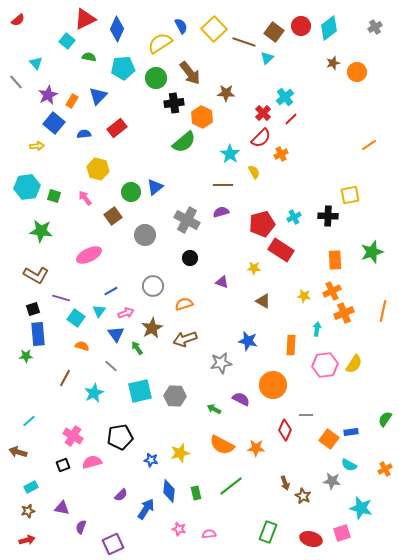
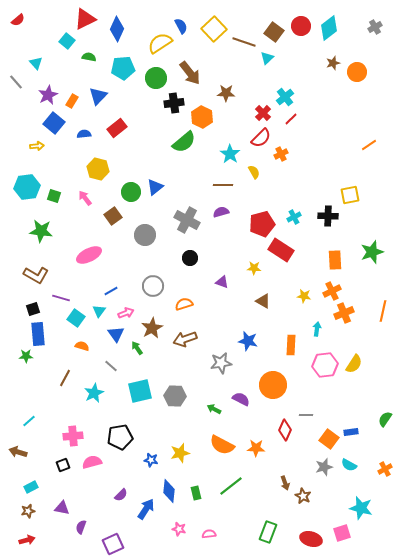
pink cross at (73, 436): rotated 36 degrees counterclockwise
gray star at (332, 481): moved 8 px left, 14 px up; rotated 24 degrees counterclockwise
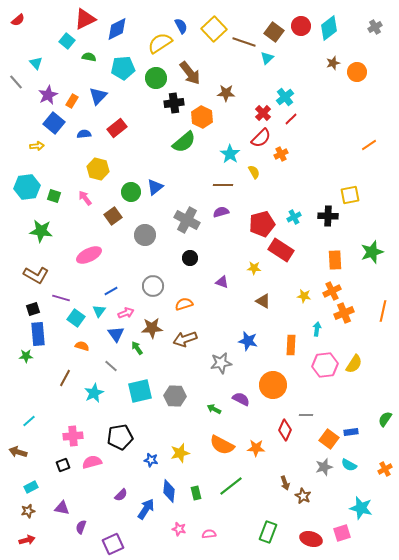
blue diamond at (117, 29): rotated 40 degrees clockwise
brown star at (152, 328): rotated 25 degrees clockwise
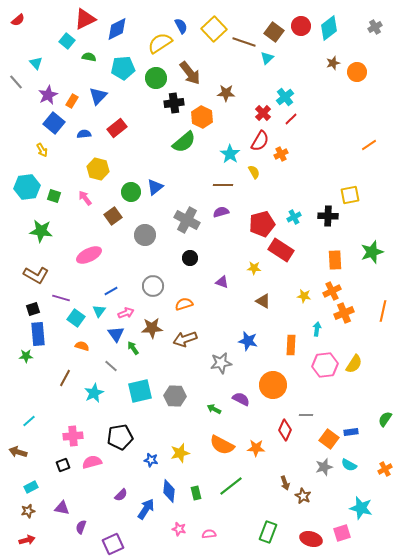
red semicircle at (261, 138): moved 1 px left, 3 px down; rotated 15 degrees counterclockwise
yellow arrow at (37, 146): moved 5 px right, 4 px down; rotated 64 degrees clockwise
green arrow at (137, 348): moved 4 px left
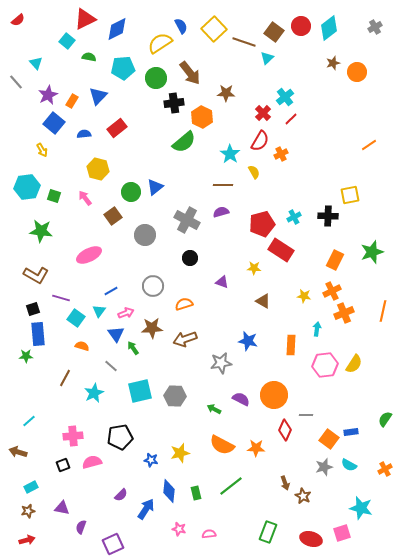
orange rectangle at (335, 260): rotated 30 degrees clockwise
orange circle at (273, 385): moved 1 px right, 10 px down
